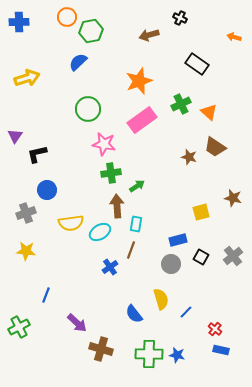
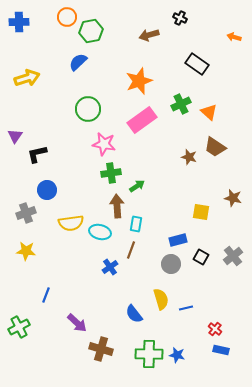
yellow square at (201, 212): rotated 24 degrees clockwise
cyan ellipse at (100, 232): rotated 45 degrees clockwise
blue line at (186, 312): moved 4 px up; rotated 32 degrees clockwise
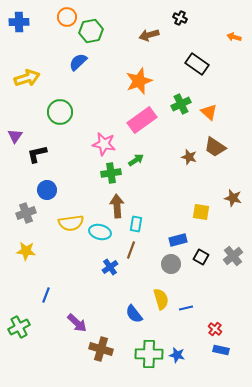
green circle at (88, 109): moved 28 px left, 3 px down
green arrow at (137, 186): moved 1 px left, 26 px up
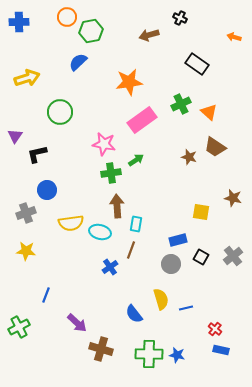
orange star at (139, 81): moved 10 px left, 1 px down; rotated 12 degrees clockwise
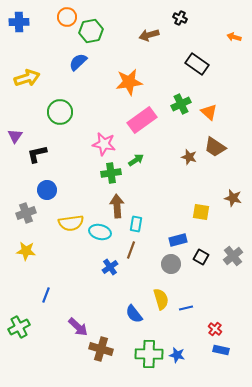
purple arrow at (77, 323): moved 1 px right, 4 px down
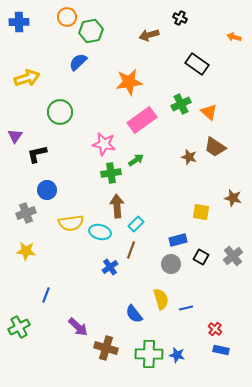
cyan rectangle at (136, 224): rotated 35 degrees clockwise
brown cross at (101, 349): moved 5 px right, 1 px up
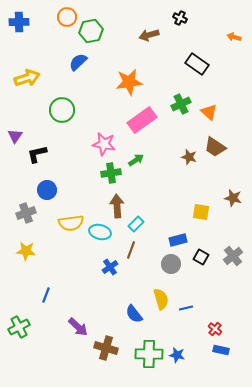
green circle at (60, 112): moved 2 px right, 2 px up
